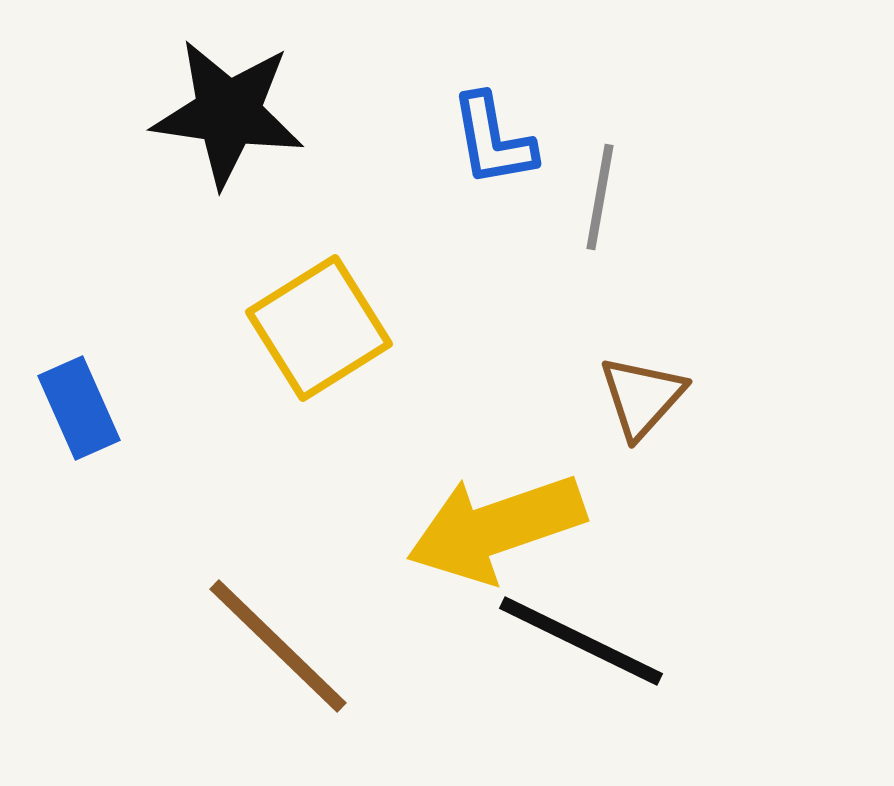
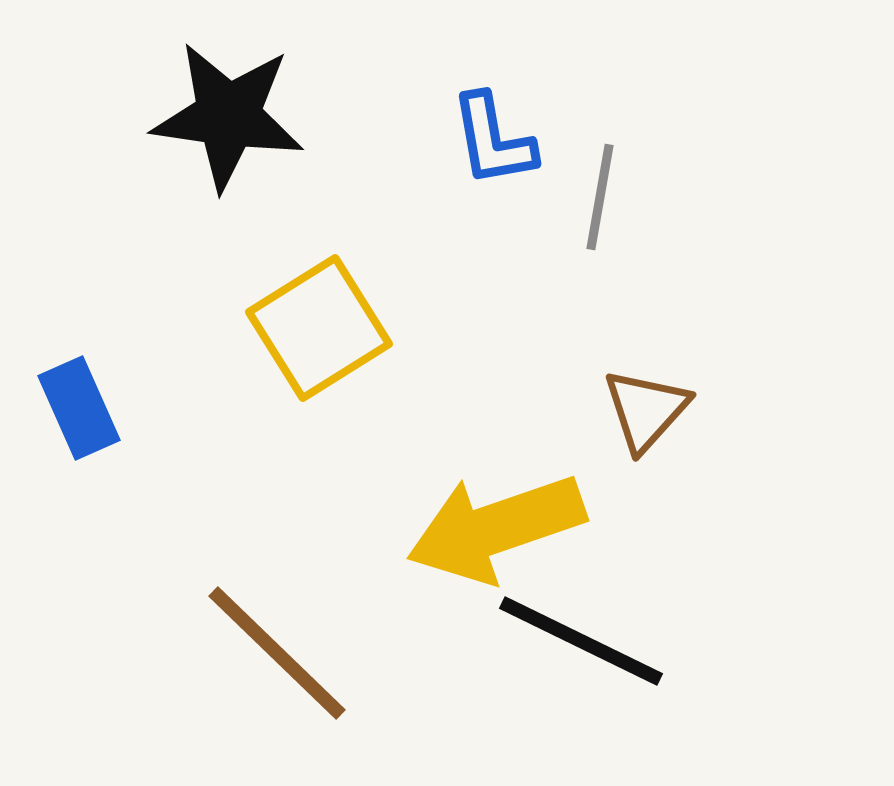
black star: moved 3 px down
brown triangle: moved 4 px right, 13 px down
brown line: moved 1 px left, 7 px down
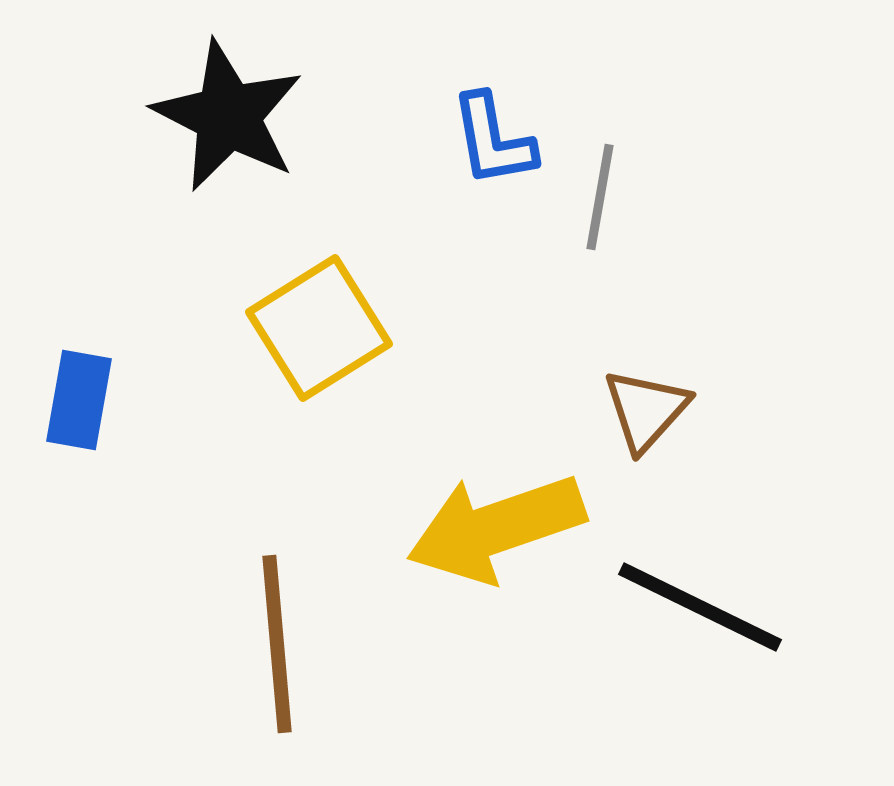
black star: rotated 19 degrees clockwise
blue rectangle: moved 8 px up; rotated 34 degrees clockwise
black line: moved 119 px right, 34 px up
brown line: moved 9 px up; rotated 41 degrees clockwise
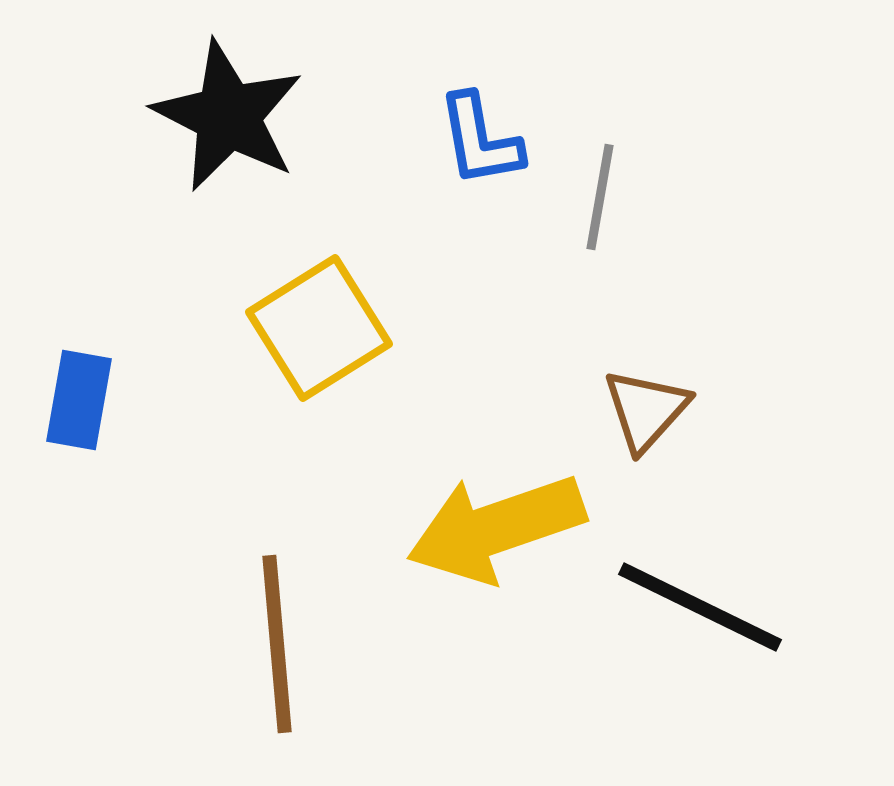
blue L-shape: moved 13 px left
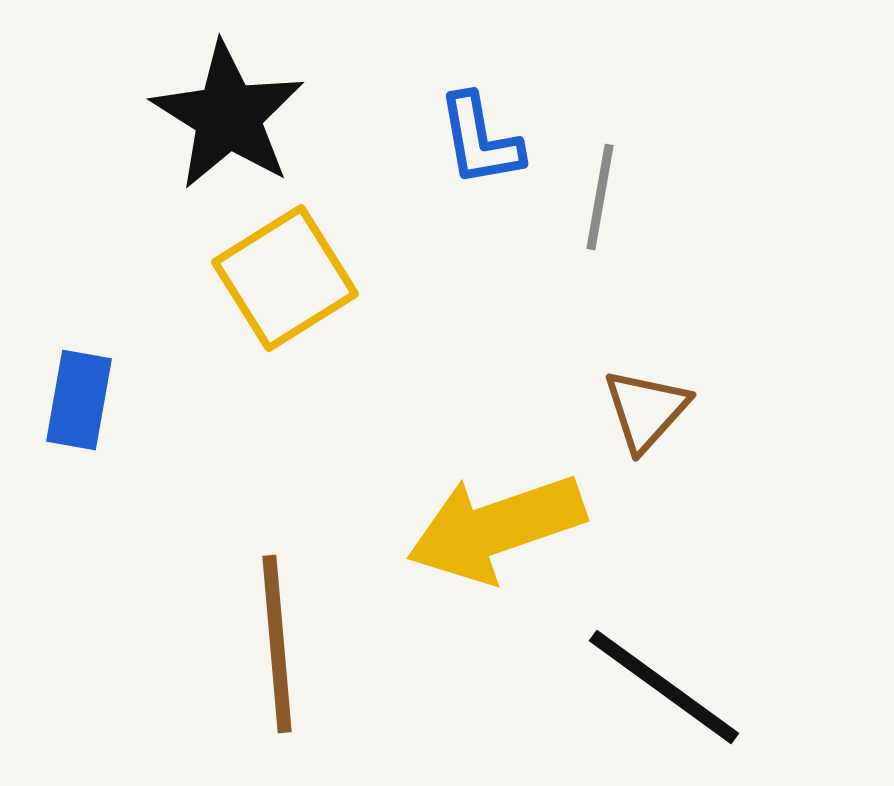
black star: rotated 5 degrees clockwise
yellow square: moved 34 px left, 50 px up
black line: moved 36 px left, 80 px down; rotated 10 degrees clockwise
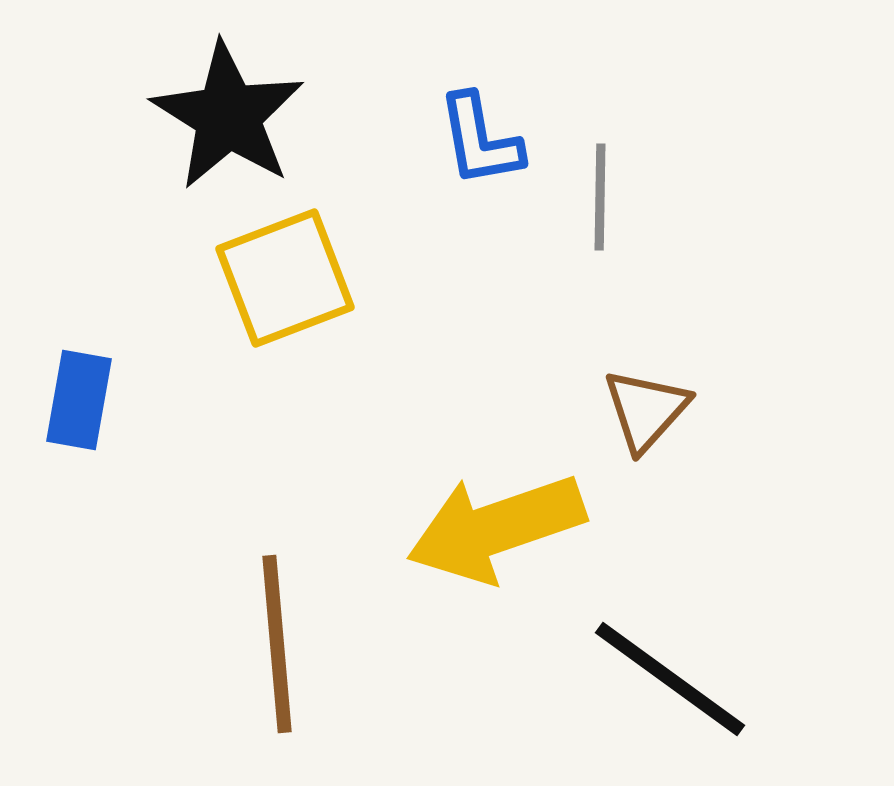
gray line: rotated 9 degrees counterclockwise
yellow square: rotated 11 degrees clockwise
black line: moved 6 px right, 8 px up
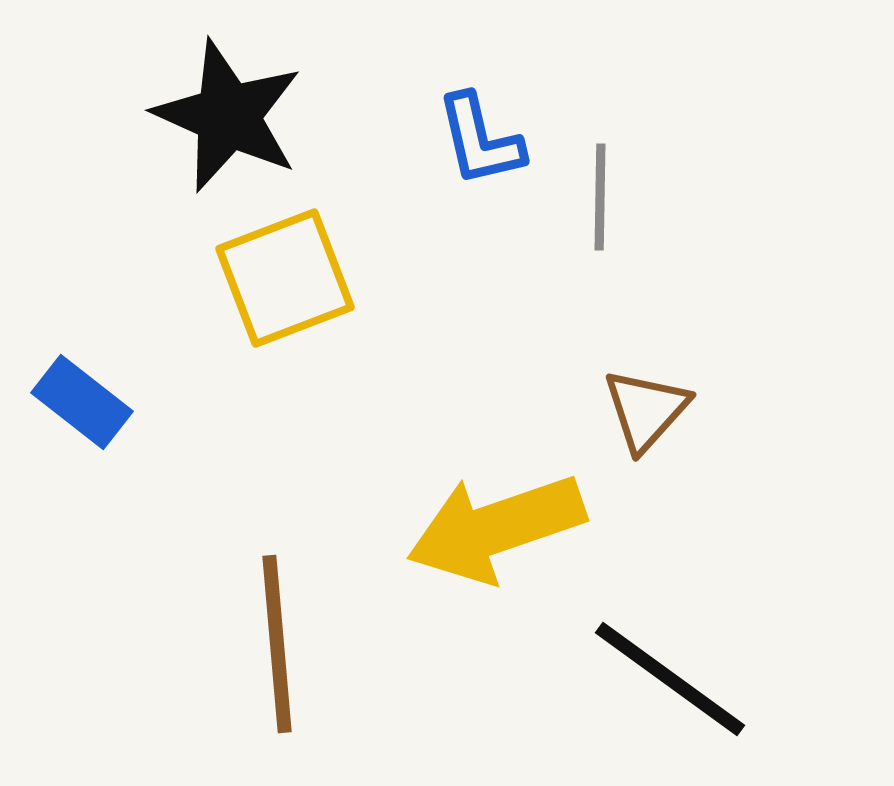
black star: rotated 8 degrees counterclockwise
blue L-shape: rotated 3 degrees counterclockwise
blue rectangle: moved 3 px right, 2 px down; rotated 62 degrees counterclockwise
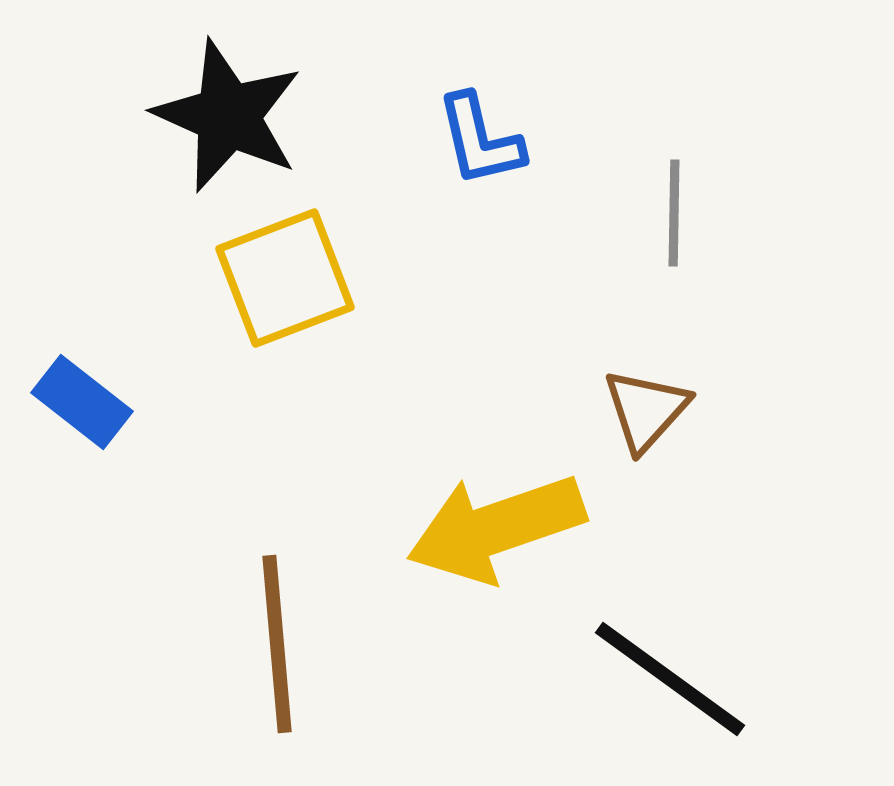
gray line: moved 74 px right, 16 px down
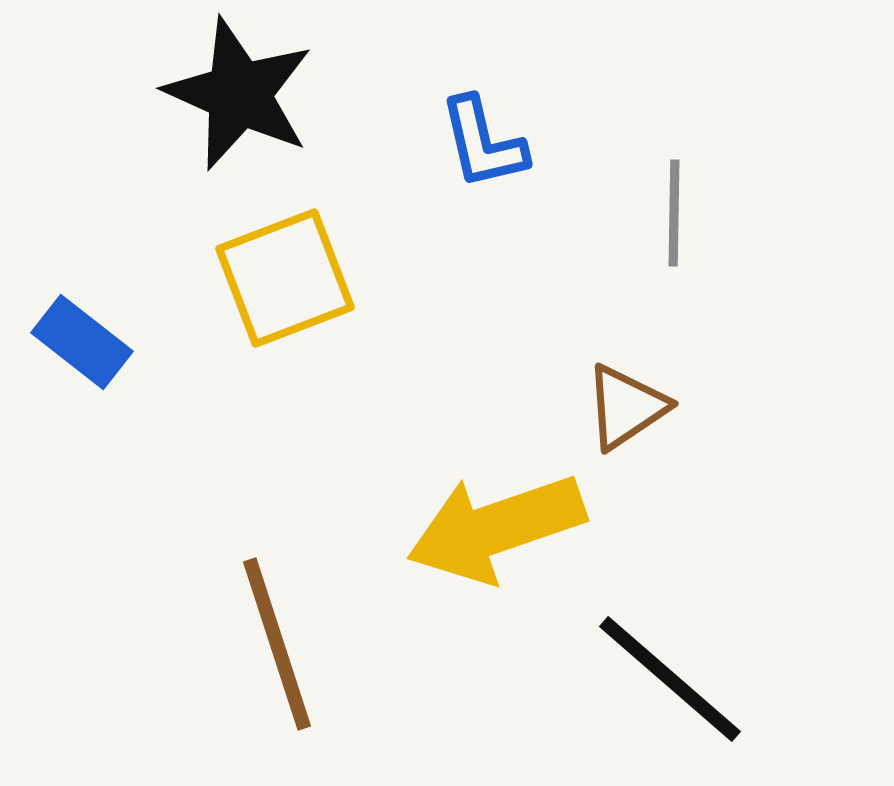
black star: moved 11 px right, 22 px up
blue L-shape: moved 3 px right, 3 px down
blue rectangle: moved 60 px up
brown triangle: moved 20 px left, 3 px up; rotated 14 degrees clockwise
brown line: rotated 13 degrees counterclockwise
black line: rotated 5 degrees clockwise
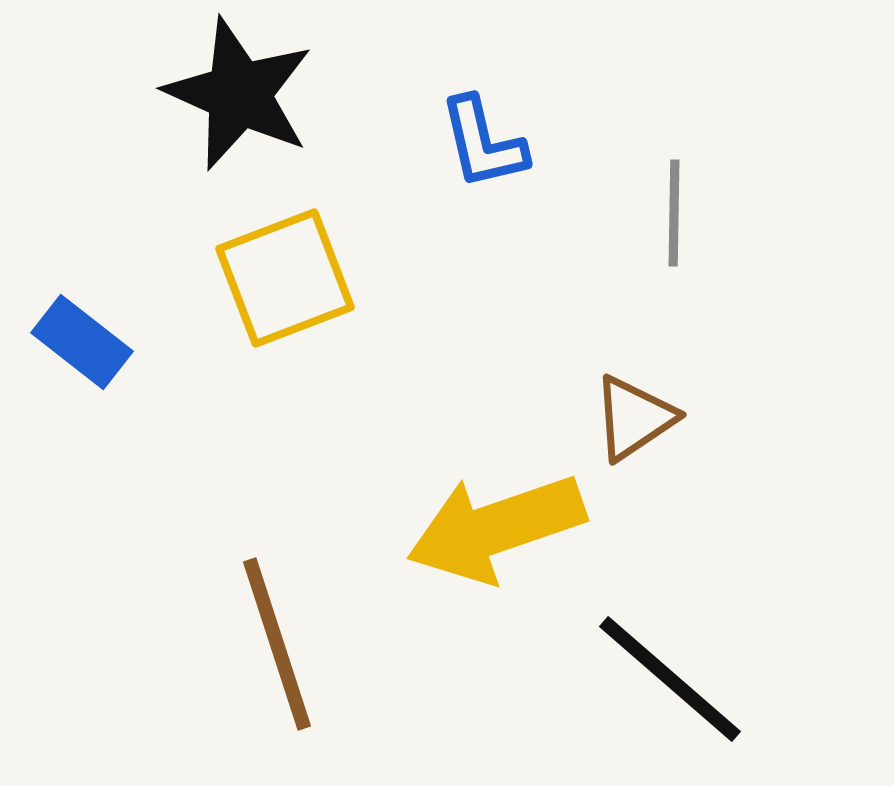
brown triangle: moved 8 px right, 11 px down
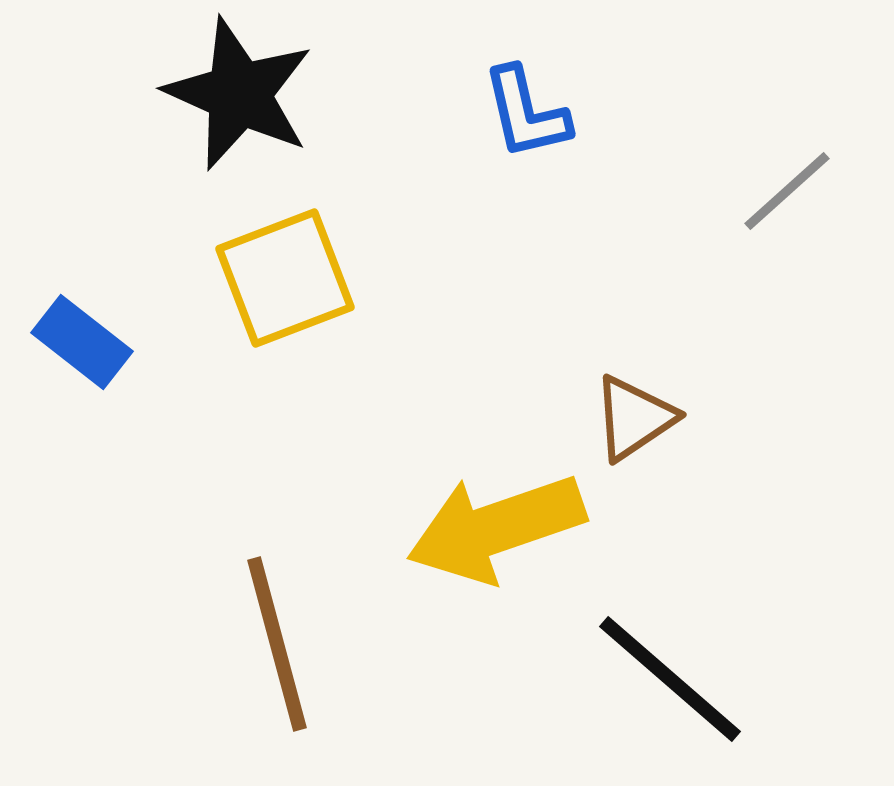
blue L-shape: moved 43 px right, 30 px up
gray line: moved 113 px right, 22 px up; rotated 47 degrees clockwise
brown line: rotated 3 degrees clockwise
